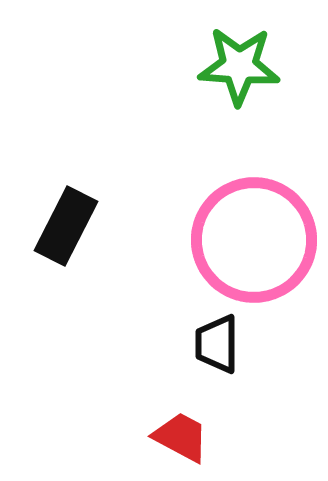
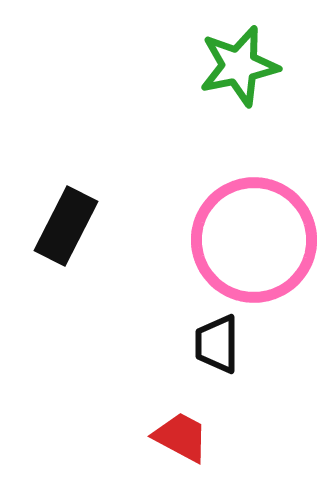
green star: rotated 16 degrees counterclockwise
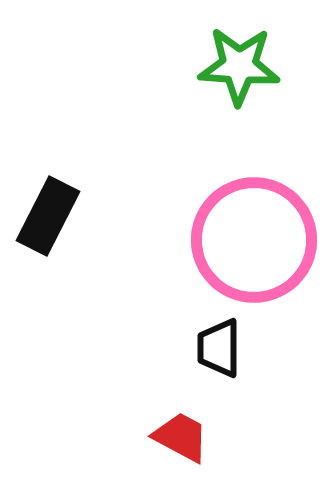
green star: rotated 16 degrees clockwise
black rectangle: moved 18 px left, 10 px up
black trapezoid: moved 2 px right, 4 px down
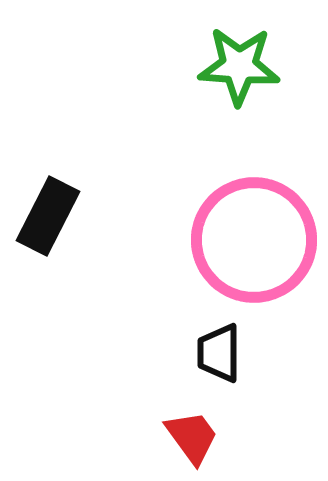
black trapezoid: moved 5 px down
red trapezoid: moved 11 px right; rotated 26 degrees clockwise
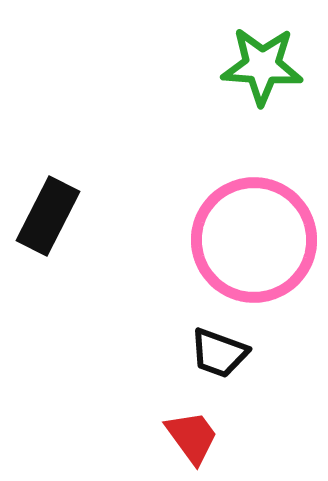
green star: moved 23 px right
black trapezoid: rotated 70 degrees counterclockwise
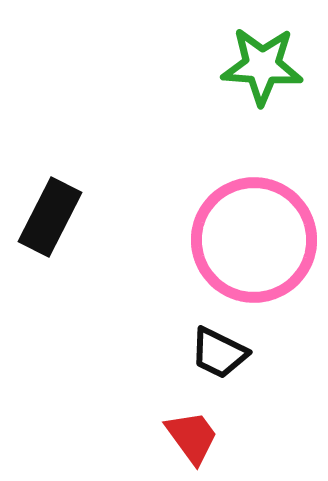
black rectangle: moved 2 px right, 1 px down
black trapezoid: rotated 6 degrees clockwise
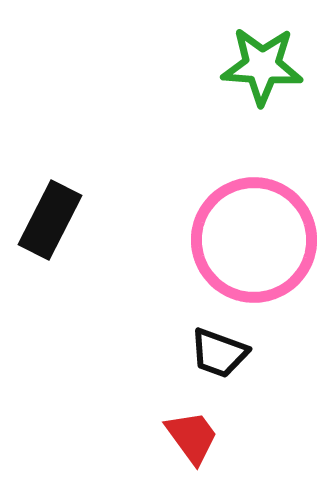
black rectangle: moved 3 px down
black trapezoid: rotated 6 degrees counterclockwise
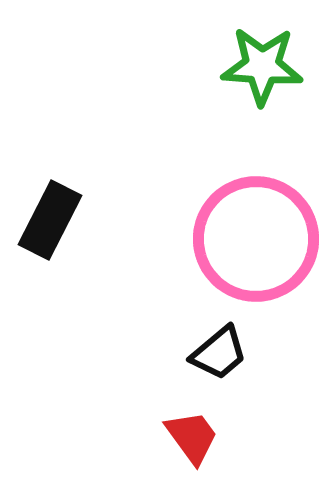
pink circle: moved 2 px right, 1 px up
black trapezoid: rotated 60 degrees counterclockwise
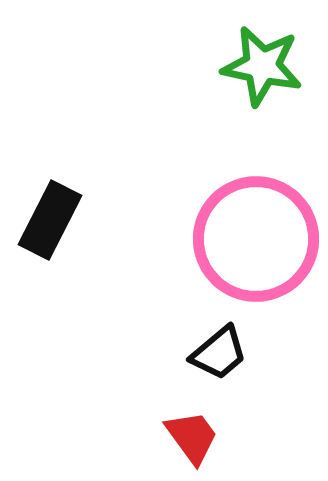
green star: rotated 8 degrees clockwise
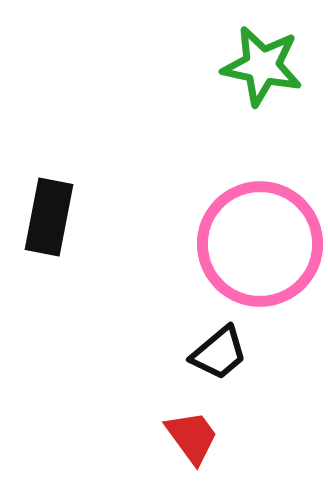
black rectangle: moved 1 px left, 3 px up; rotated 16 degrees counterclockwise
pink circle: moved 4 px right, 5 px down
